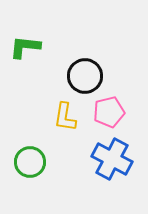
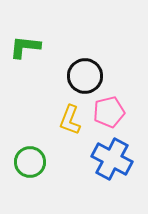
yellow L-shape: moved 5 px right, 3 px down; rotated 12 degrees clockwise
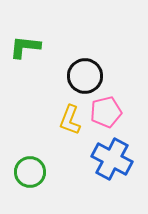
pink pentagon: moved 3 px left
green circle: moved 10 px down
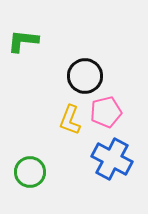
green L-shape: moved 2 px left, 6 px up
